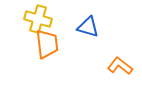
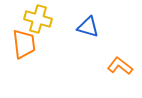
orange trapezoid: moved 23 px left
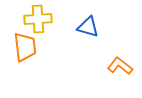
yellow cross: rotated 20 degrees counterclockwise
orange trapezoid: moved 1 px right, 3 px down
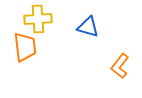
orange L-shape: rotated 90 degrees counterclockwise
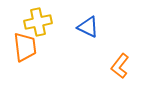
yellow cross: moved 3 px down; rotated 8 degrees counterclockwise
blue triangle: rotated 10 degrees clockwise
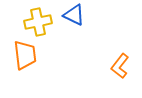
blue triangle: moved 14 px left, 12 px up
orange trapezoid: moved 8 px down
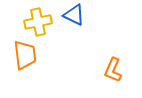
orange L-shape: moved 7 px left, 4 px down; rotated 15 degrees counterclockwise
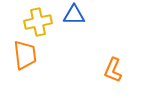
blue triangle: rotated 25 degrees counterclockwise
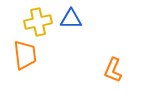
blue triangle: moved 3 px left, 4 px down
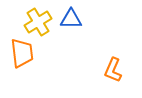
yellow cross: rotated 20 degrees counterclockwise
orange trapezoid: moved 3 px left, 2 px up
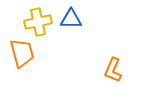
yellow cross: rotated 20 degrees clockwise
orange trapezoid: rotated 8 degrees counterclockwise
